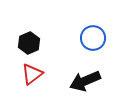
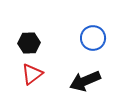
black hexagon: rotated 20 degrees clockwise
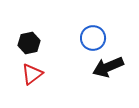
black hexagon: rotated 10 degrees counterclockwise
black arrow: moved 23 px right, 14 px up
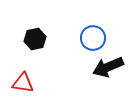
black hexagon: moved 6 px right, 4 px up
red triangle: moved 9 px left, 9 px down; rotated 45 degrees clockwise
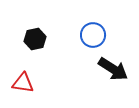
blue circle: moved 3 px up
black arrow: moved 5 px right, 2 px down; rotated 124 degrees counterclockwise
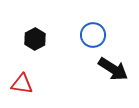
black hexagon: rotated 15 degrees counterclockwise
red triangle: moved 1 px left, 1 px down
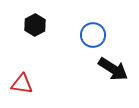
black hexagon: moved 14 px up
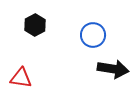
black arrow: rotated 24 degrees counterclockwise
red triangle: moved 1 px left, 6 px up
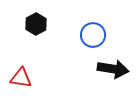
black hexagon: moved 1 px right, 1 px up
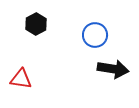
blue circle: moved 2 px right
red triangle: moved 1 px down
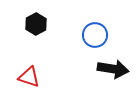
red triangle: moved 8 px right, 2 px up; rotated 10 degrees clockwise
